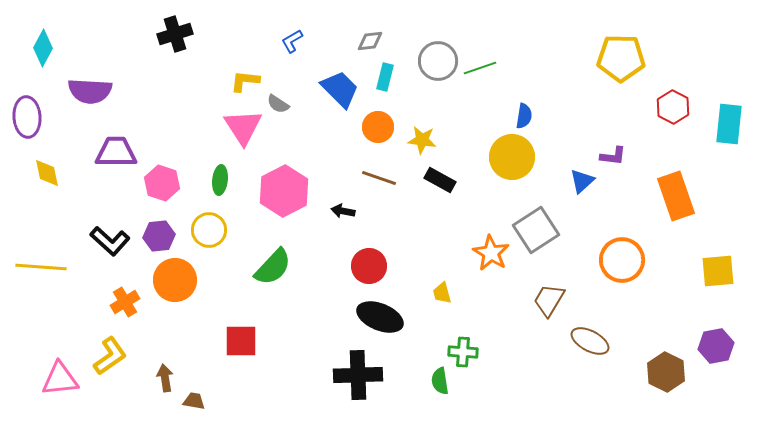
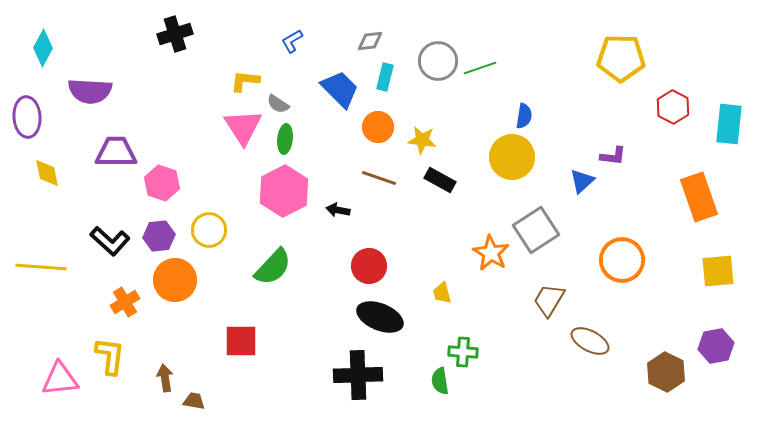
green ellipse at (220, 180): moved 65 px right, 41 px up
orange rectangle at (676, 196): moved 23 px right, 1 px down
black arrow at (343, 211): moved 5 px left, 1 px up
yellow L-shape at (110, 356): rotated 48 degrees counterclockwise
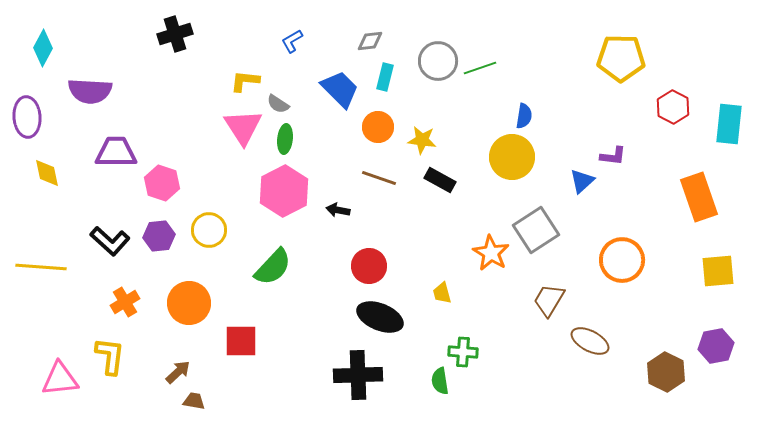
orange circle at (175, 280): moved 14 px right, 23 px down
brown arrow at (165, 378): moved 13 px right, 6 px up; rotated 56 degrees clockwise
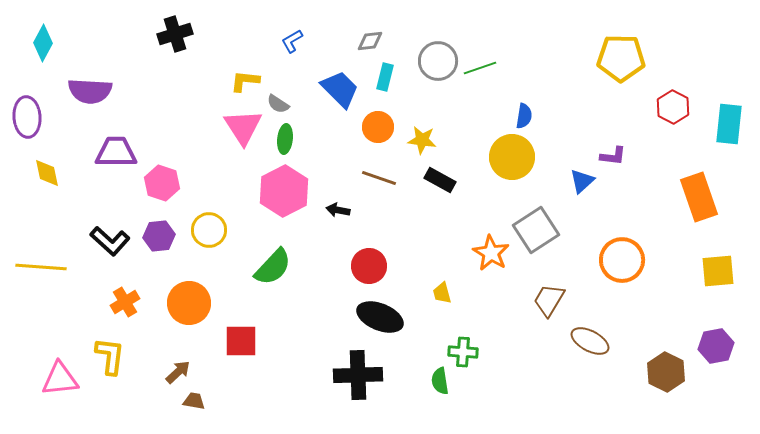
cyan diamond at (43, 48): moved 5 px up
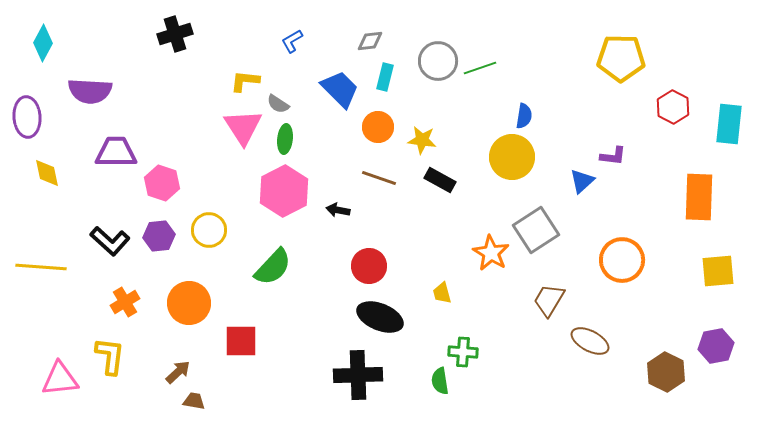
orange rectangle at (699, 197): rotated 21 degrees clockwise
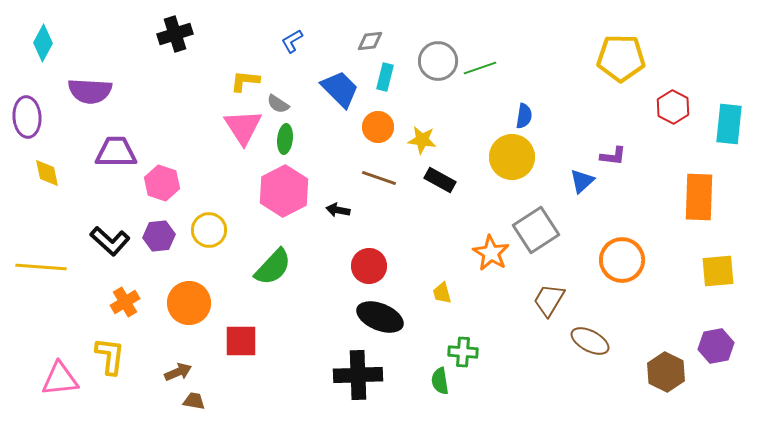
brown arrow at (178, 372): rotated 20 degrees clockwise
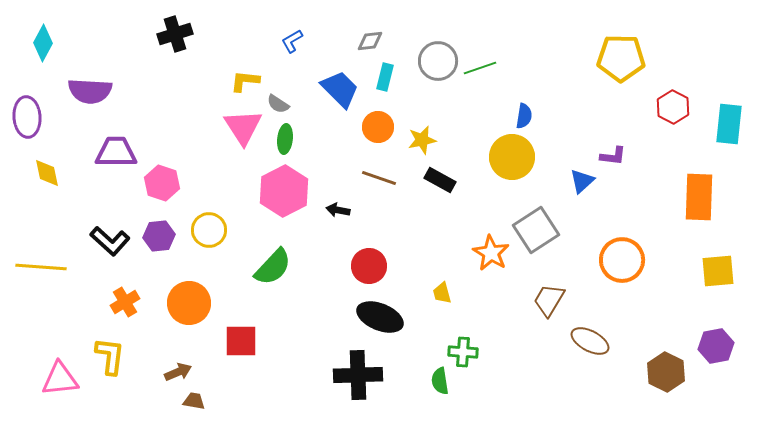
yellow star at (422, 140): rotated 20 degrees counterclockwise
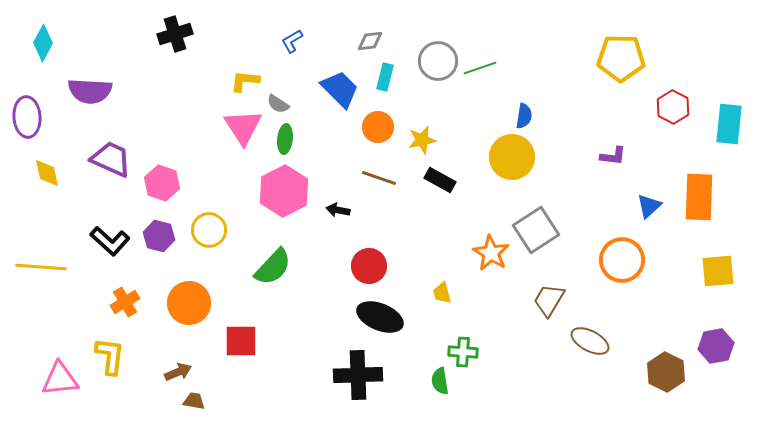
purple trapezoid at (116, 152): moved 5 px left, 7 px down; rotated 24 degrees clockwise
blue triangle at (582, 181): moved 67 px right, 25 px down
purple hexagon at (159, 236): rotated 20 degrees clockwise
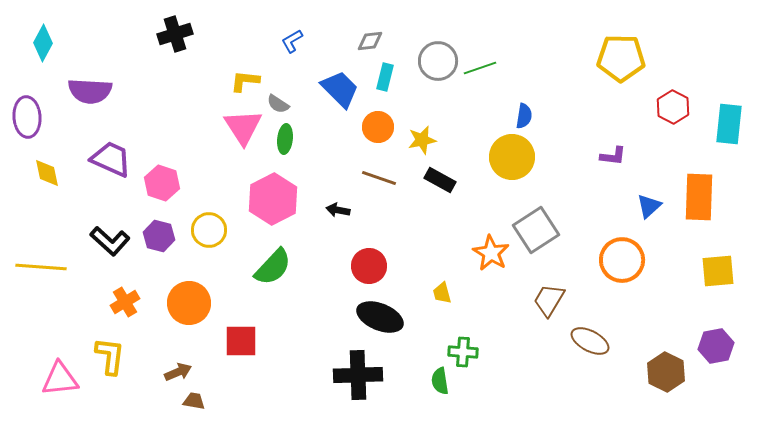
pink hexagon at (284, 191): moved 11 px left, 8 px down
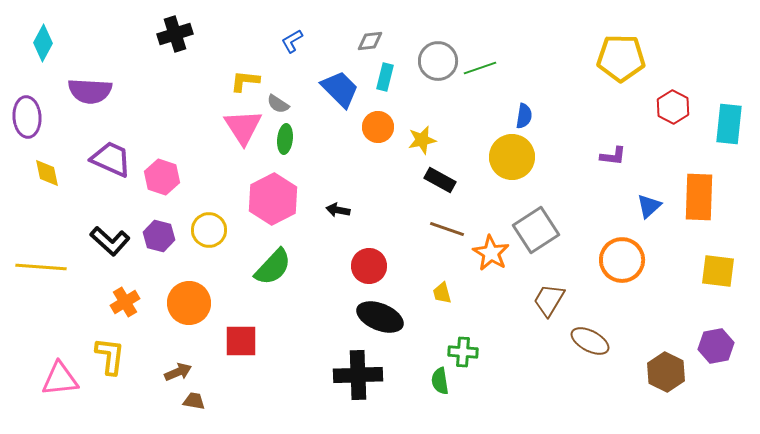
brown line at (379, 178): moved 68 px right, 51 px down
pink hexagon at (162, 183): moved 6 px up
yellow square at (718, 271): rotated 12 degrees clockwise
